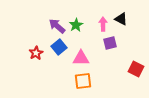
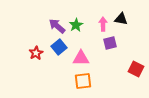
black triangle: rotated 16 degrees counterclockwise
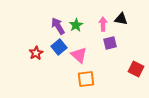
purple arrow: moved 1 px right; rotated 18 degrees clockwise
pink triangle: moved 2 px left, 3 px up; rotated 42 degrees clockwise
orange square: moved 3 px right, 2 px up
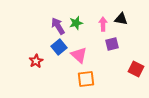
green star: moved 2 px up; rotated 16 degrees clockwise
purple square: moved 2 px right, 1 px down
red star: moved 8 px down
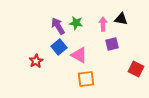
green star: rotated 24 degrees clockwise
pink triangle: rotated 12 degrees counterclockwise
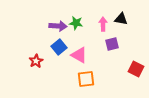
purple arrow: rotated 126 degrees clockwise
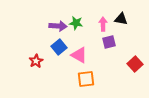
purple square: moved 3 px left, 2 px up
red square: moved 1 px left, 5 px up; rotated 21 degrees clockwise
